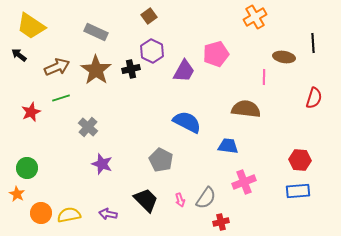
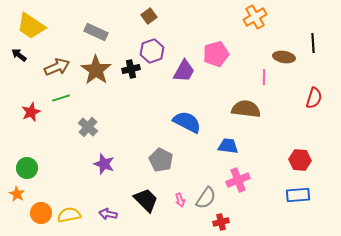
purple hexagon: rotated 15 degrees clockwise
purple star: moved 2 px right
pink cross: moved 6 px left, 2 px up
blue rectangle: moved 4 px down
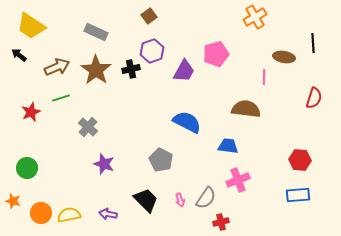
orange star: moved 4 px left, 7 px down; rotated 14 degrees counterclockwise
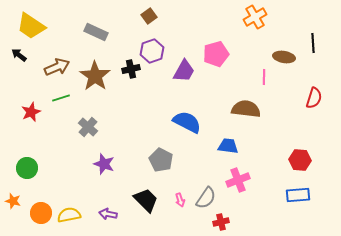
brown star: moved 1 px left, 6 px down
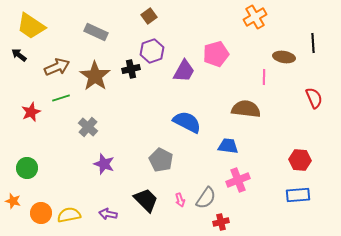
red semicircle: rotated 40 degrees counterclockwise
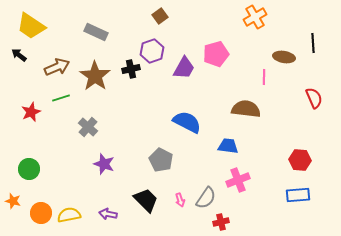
brown square: moved 11 px right
purple trapezoid: moved 3 px up
green circle: moved 2 px right, 1 px down
